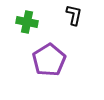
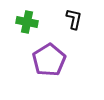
black L-shape: moved 4 px down
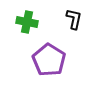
purple pentagon: rotated 8 degrees counterclockwise
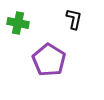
green cross: moved 9 px left, 1 px down
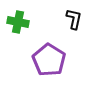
green cross: moved 1 px up
